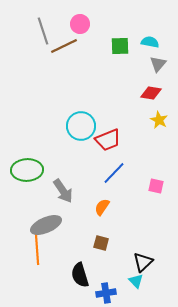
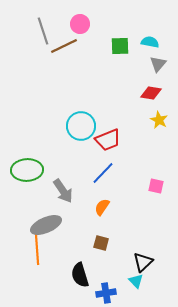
blue line: moved 11 px left
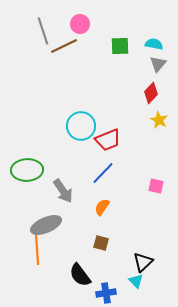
cyan semicircle: moved 4 px right, 2 px down
red diamond: rotated 55 degrees counterclockwise
black semicircle: rotated 20 degrees counterclockwise
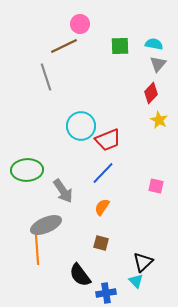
gray line: moved 3 px right, 46 px down
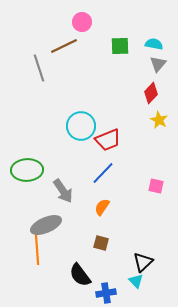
pink circle: moved 2 px right, 2 px up
gray line: moved 7 px left, 9 px up
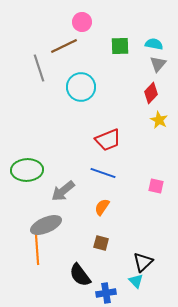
cyan circle: moved 39 px up
blue line: rotated 65 degrees clockwise
gray arrow: rotated 85 degrees clockwise
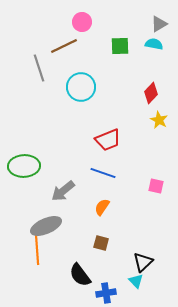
gray triangle: moved 1 px right, 40 px up; rotated 18 degrees clockwise
green ellipse: moved 3 px left, 4 px up
gray ellipse: moved 1 px down
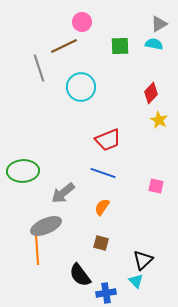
green ellipse: moved 1 px left, 5 px down
gray arrow: moved 2 px down
black triangle: moved 2 px up
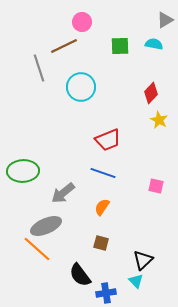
gray triangle: moved 6 px right, 4 px up
orange line: rotated 44 degrees counterclockwise
